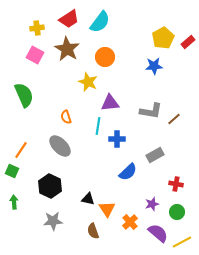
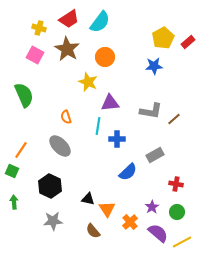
yellow cross: moved 2 px right; rotated 24 degrees clockwise
purple star: moved 3 px down; rotated 16 degrees counterclockwise
brown semicircle: rotated 21 degrees counterclockwise
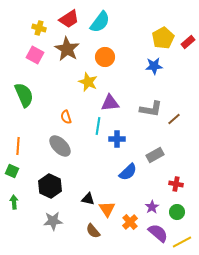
gray L-shape: moved 2 px up
orange line: moved 3 px left, 4 px up; rotated 30 degrees counterclockwise
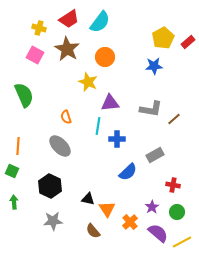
red cross: moved 3 px left, 1 px down
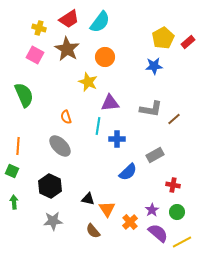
purple star: moved 3 px down
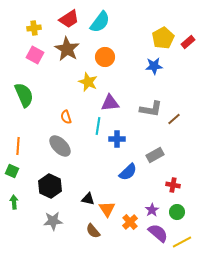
yellow cross: moved 5 px left; rotated 24 degrees counterclockwise
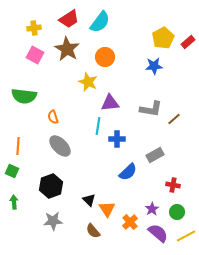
green semicircle: moved 1 px down; rotated 120 degrees clockwise
orange semicircle: moved 13 px left
black hexagon: moved 1 px right; rotated 15 degrees clockwise
black triangle: moved 1 px right, 1 px down; rotated 32 degrees clockwise
purple star: moved 1 px up
yellow line: moved 4 px right, 6 px up
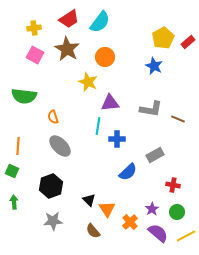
blue star: rotated 30 degrees clockwise
brown line: moved 4 px right; rotated 64 degrees clockwise
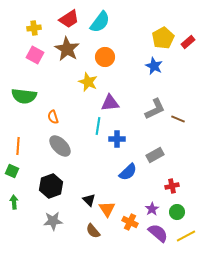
gray L-shape: moved 4 px right; rotated 35 degrees counterclockwise
red cross: moved 1 px left, 1 px down; rotated 24 degrees counterclockwise
orange cross: rotated 21 degrees counterclockwise
